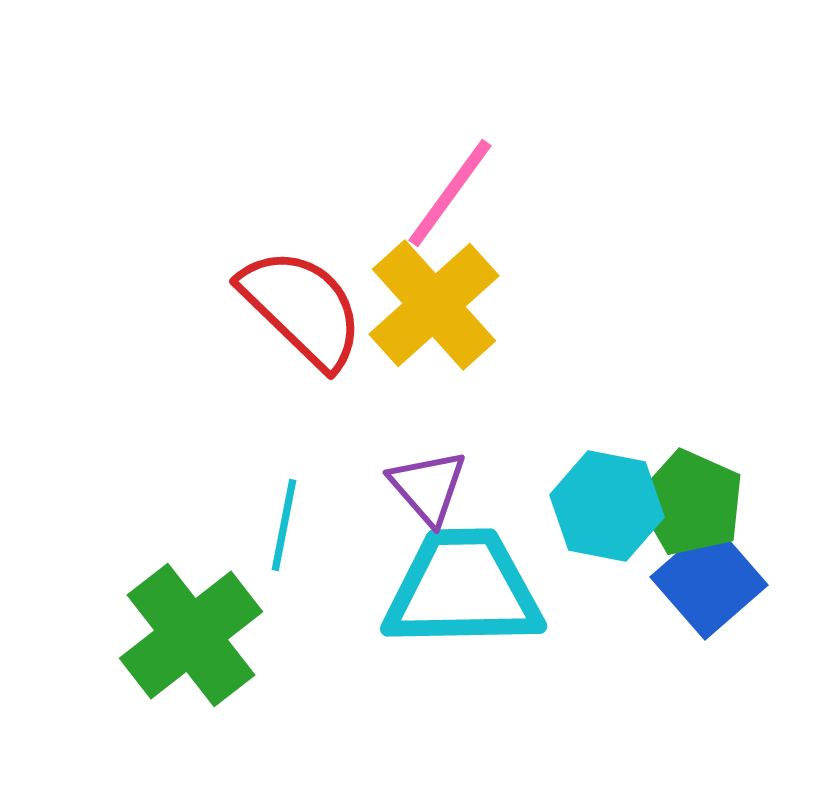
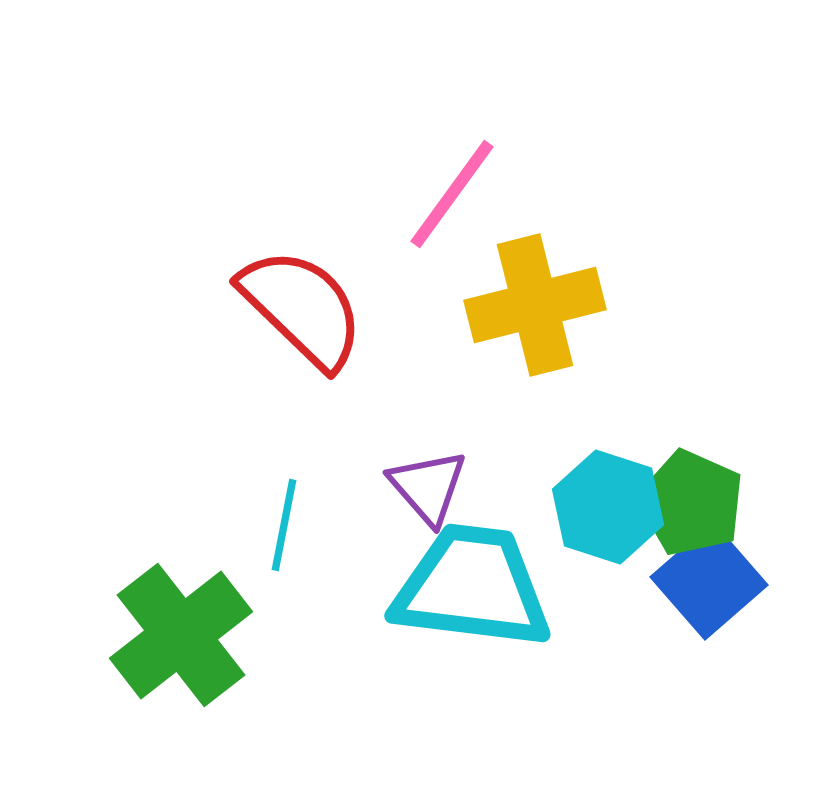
pink line: moved 2 px right, 1 px down
yellow cross: moved 101 px right; rotated 28 degrees clockwise
cyan hexagon: moved 1 px right, 1 px down; rotated 7 degrees clockwise
cyan trapezoid: moved 9 px right, 2 px up; rotated 8 degrees clockwise
green cross: moved 10 px left
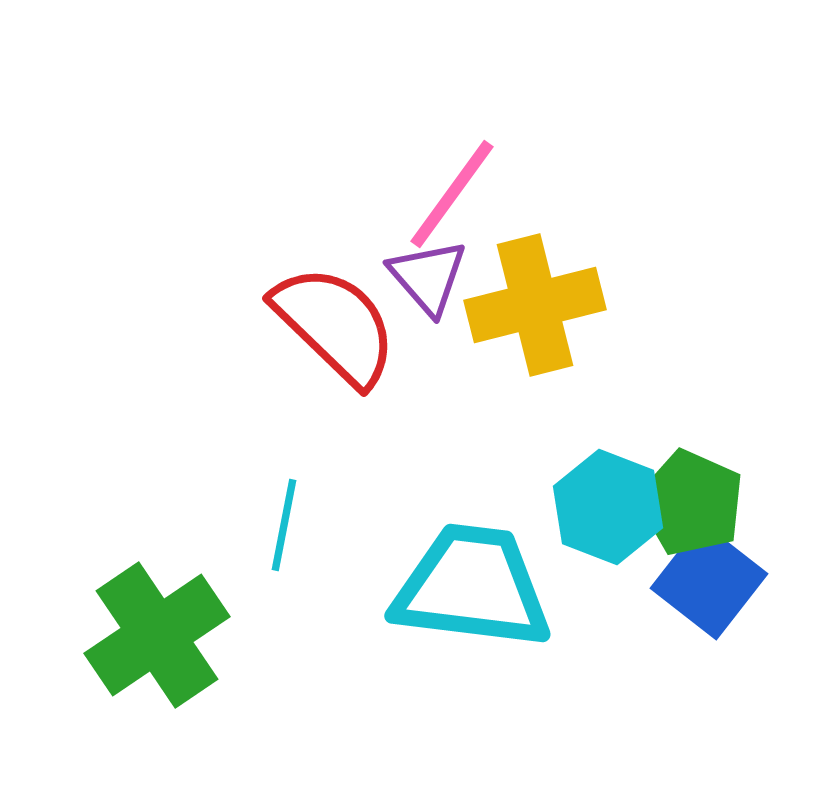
red semicircle: moved 33 px right, 17 px down
purple triangle: moved 210 px up
cyan hexagon: rotated 3 degrees clockwise
blue square: rotated 11 degrees counterclockwise
green cross: moved 24 px left; rotated 4 degrees clockwise
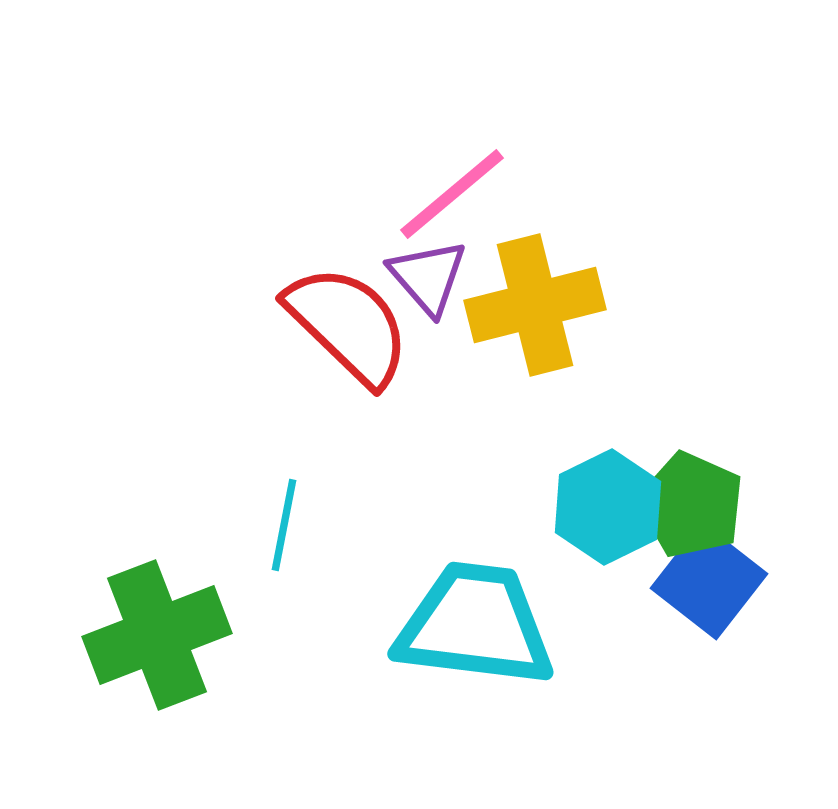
pink line: rotated 14 degrees clockwise
red semicircle: moved 13 px right
green pentagon: moved 2 px down
cyan hexagon: rotated 13 degrees clockwise
cyan trapezoid: moved 3 px right, 38 px down
green cross: rotated 13 degrees clockwise
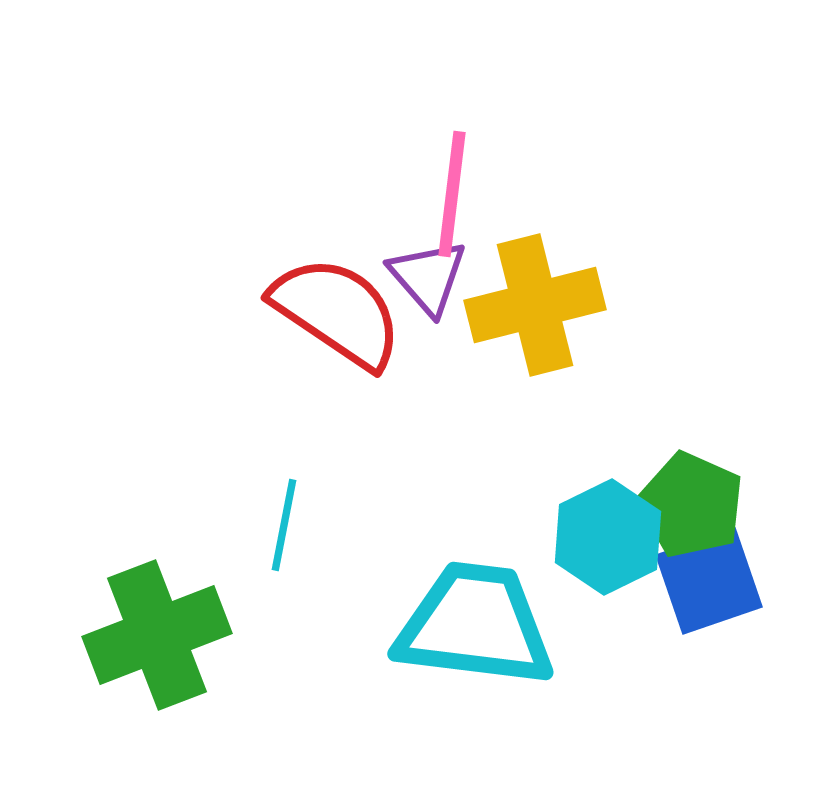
pink line: rotated 43 degrees counterclockwise
red semicircle: moved 11 px left, 13 px up; rotated 10 degrees counterclockwise
cyan hexagon: moved 30 px down
blue square: rotated 33 degrees clockwise
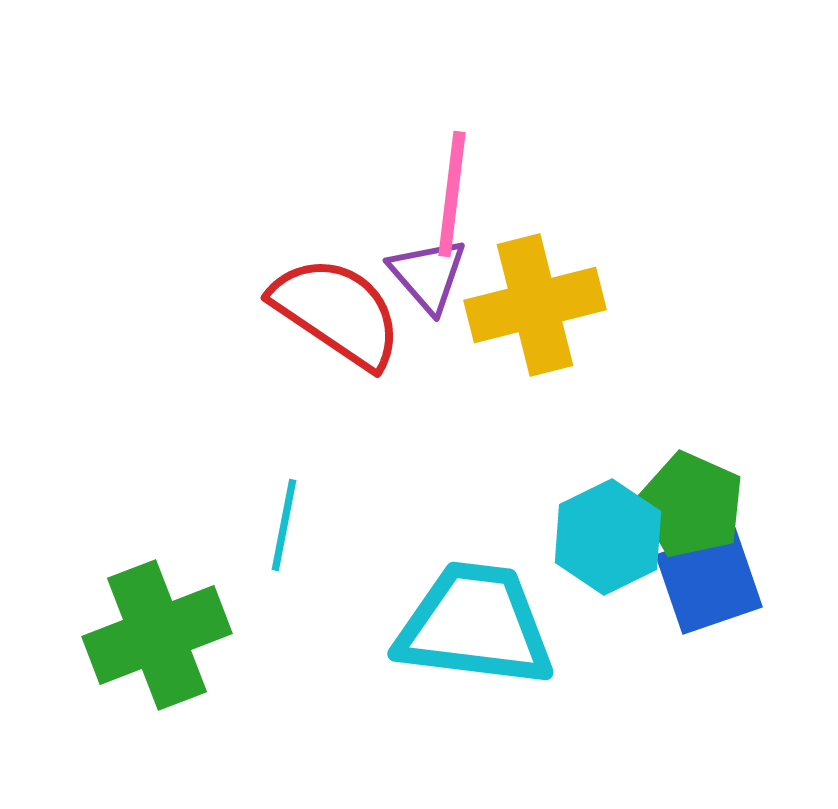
purple triangle: moved 2 px up
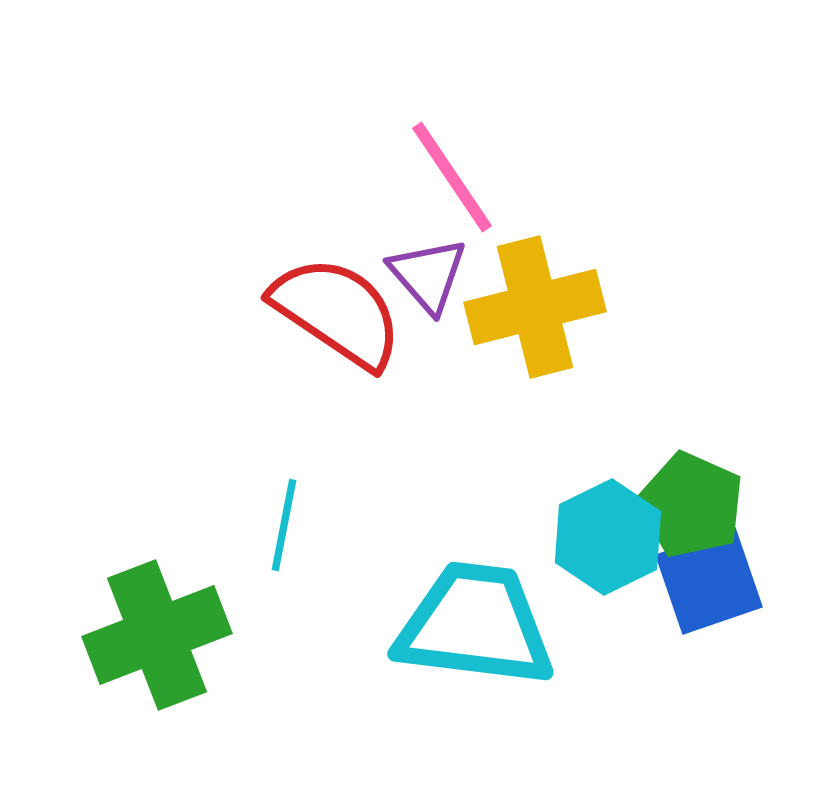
pink line: moved 17 px up; rotated 41 degrees counterclockwise
yellow cross: moved 2 px down
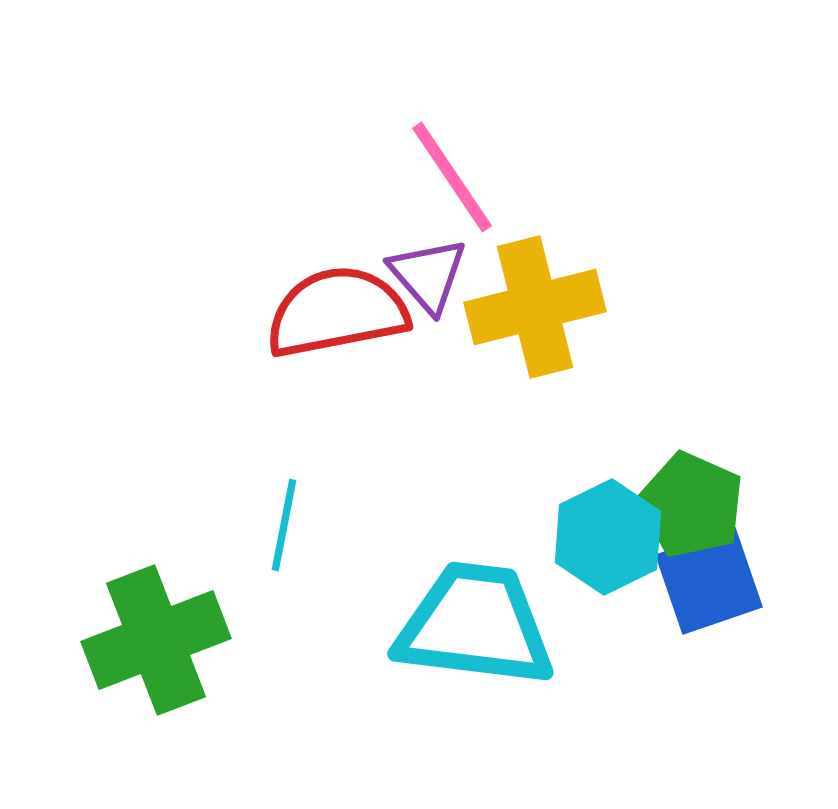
red semicircle: rotated 45 degrees counterclockwise
green cross: moved 1 px left, 5 px down
